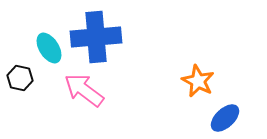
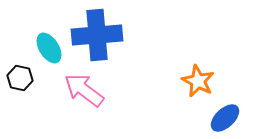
blue cross: moved 1 px right, 2 px up
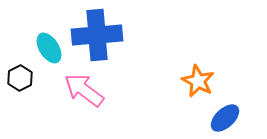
black hexagon: rotated 20 degrees clockwise
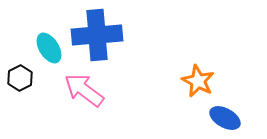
blue ellipse: rotated 72 degrees clockwise
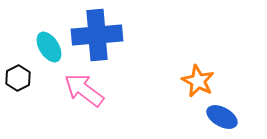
cyan ellipse: moved 1 px up
black hexagon: moved 2 px left
blue ellipse: moved 3 px left, 1 px up
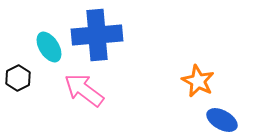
blue ellipse: moved 3 px down
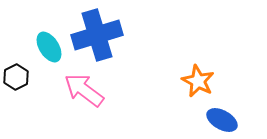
blue cross: rotated 12 degrees counterclockwise
black hexagon: moved 2 px left, 1 px up
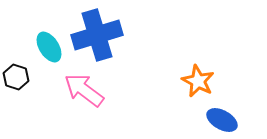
black hexagon: rotated 15 degrees counterclockwise
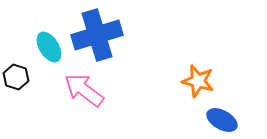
orange star: rotated 12 degrees counterclockwise
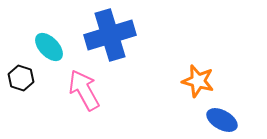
blue cross: moved 13 px right
cyan ellipse: rotated 12 degrees counterclockwise
black hexagon: moved 5 px right, 1 px down
pink arrow: rotated 24 degrees clockwise
